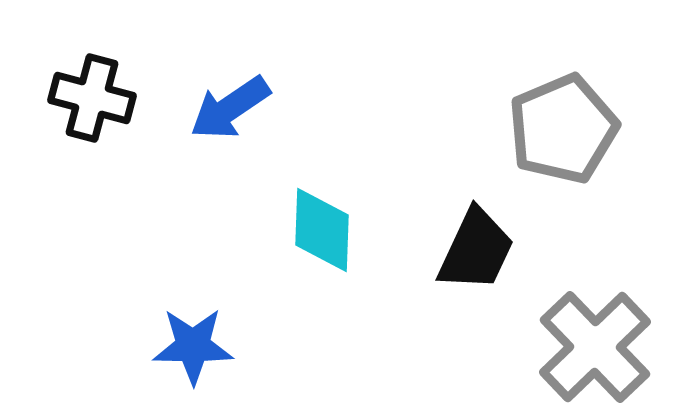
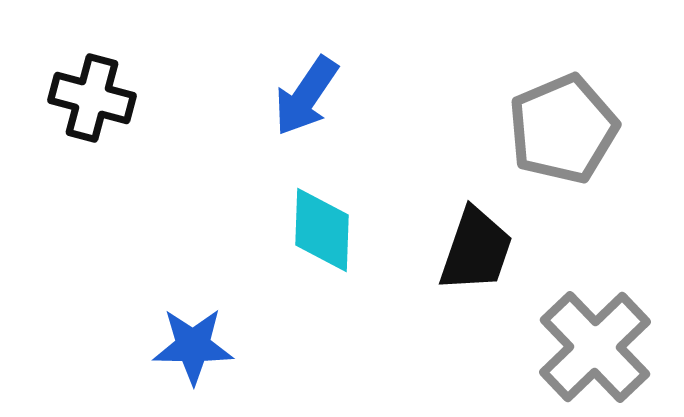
blue arrow: moved 76 px right, 12 px up; rotated 22 degrees counterclockwise
black trapezoid: rotated 6 degrees counterclockwise
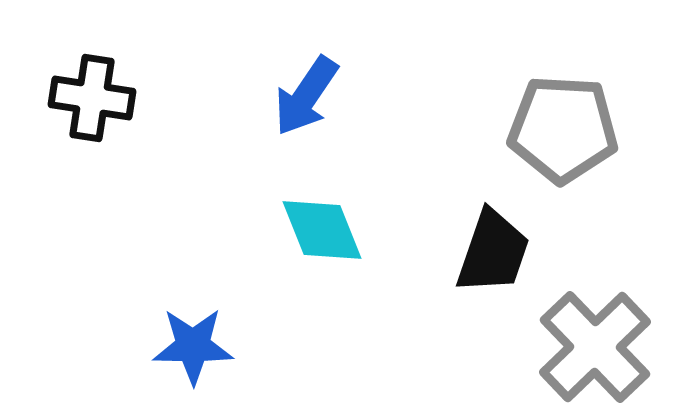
black cross: rotated 6 degrees counterclockwise
gray pentagon: rotated 26 degrees clockwise
cyan diamond: rotated 24 degrees counterclockwise
black trapezoid: moved 17 px right, 2 px down
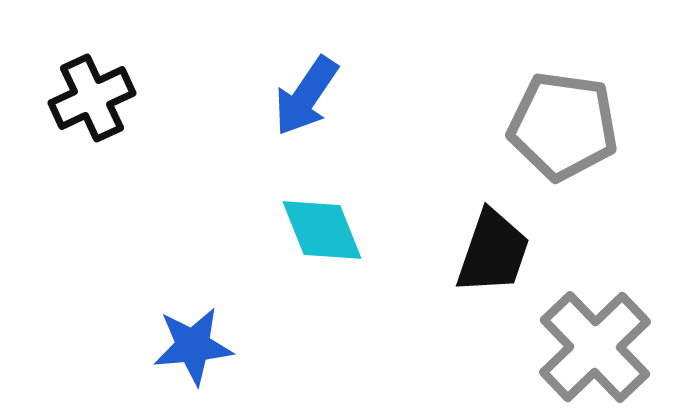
black cross: rotated 34 degrees counterclockwise
gray pentagon: moved 3 px up; rotated 5 degrees clockwise
blue star: rotated 6 degrees counterclockwise
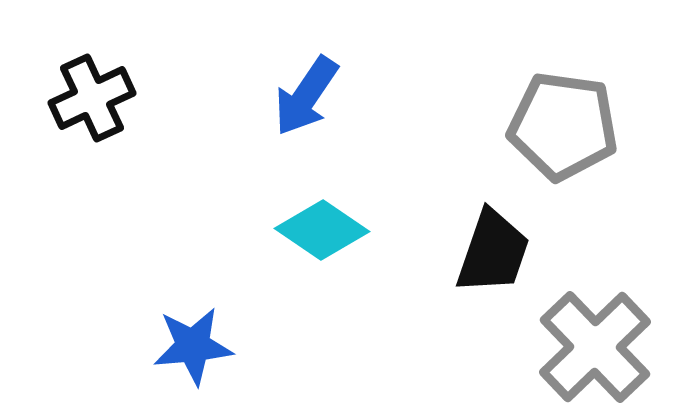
cyan diamond: rotated 34 degrees counterclockwise
